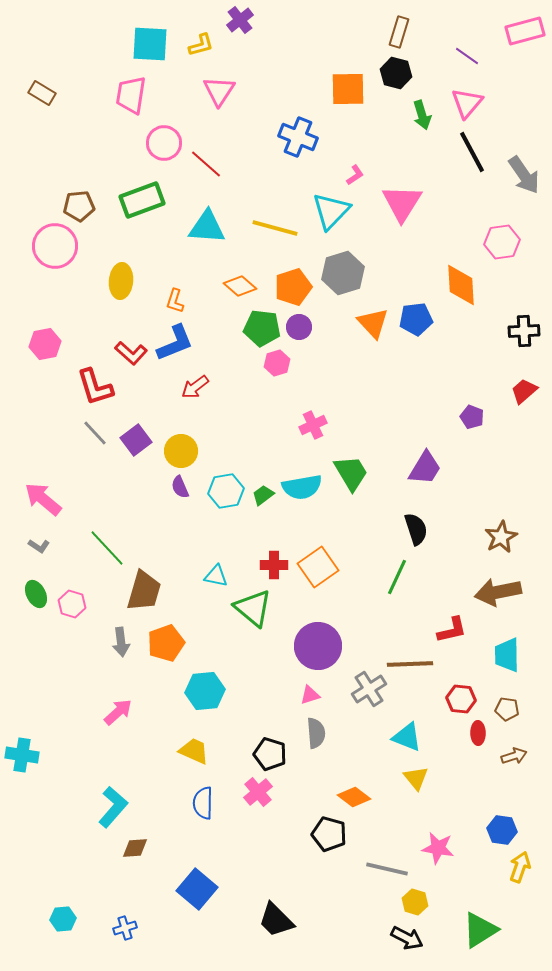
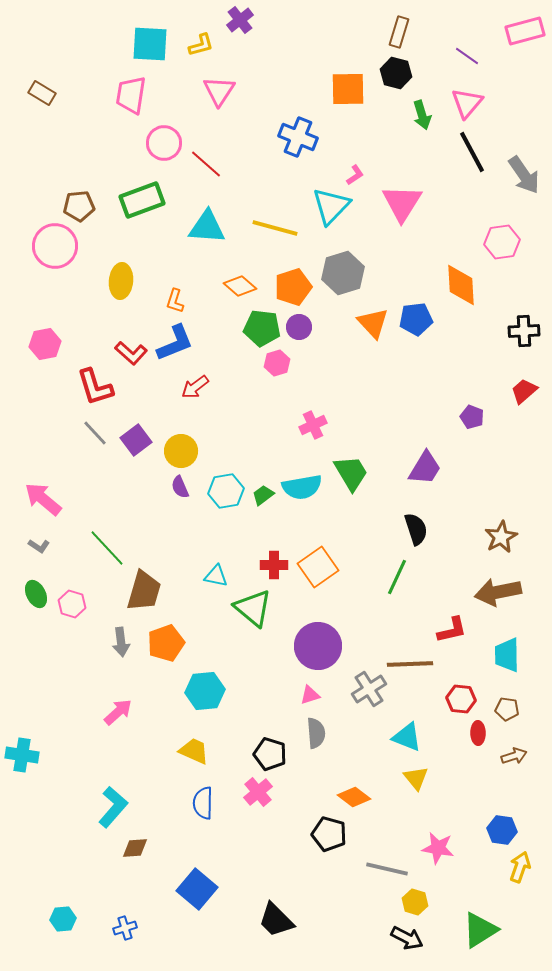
cyan triangle at (331, 211): moved 5 px up
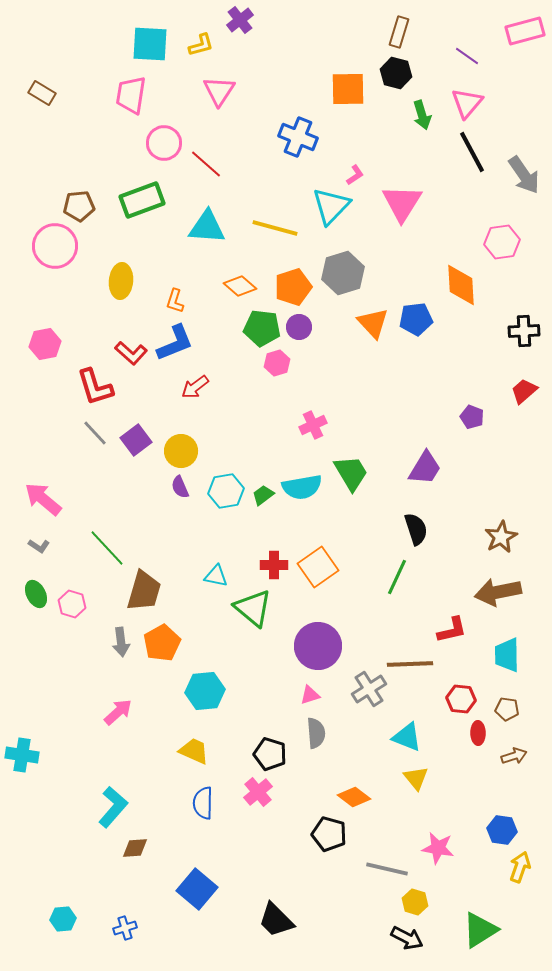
orange pentagon at (166, 643): moved 4 px left; rotated 9 degrees counterclockwise
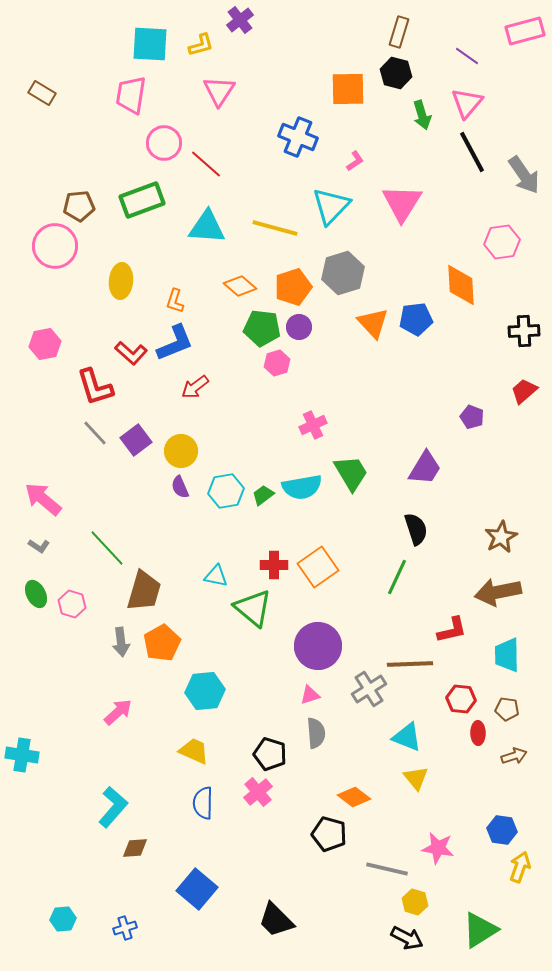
pink L-shape at (355, 175): moved 14 px up
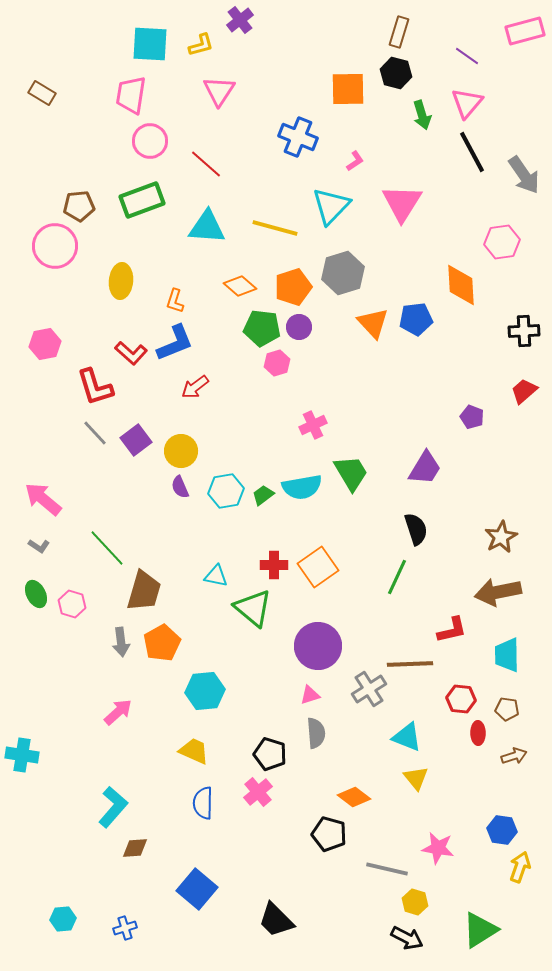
pink circle at (164, 143): moved 14 px left, 2 px up
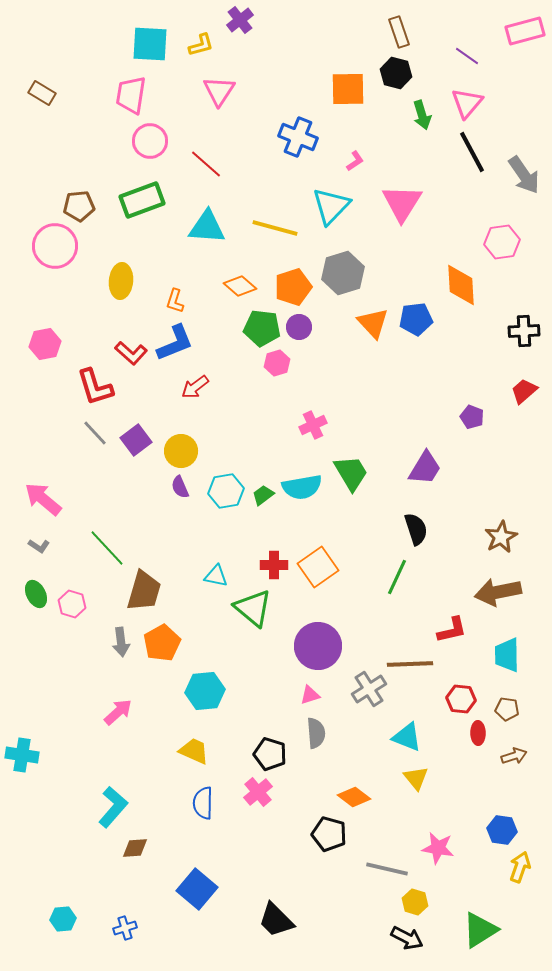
brown rectangle at (399, 32): rotated 36 degrees counterclockwise
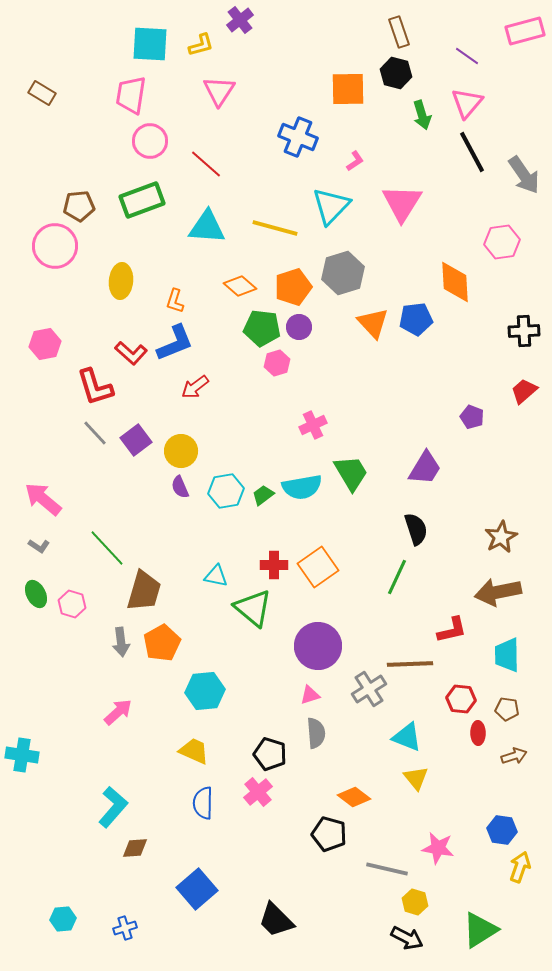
orange diamond at (461, 285): moved 6 px left, 3 px up
blue square at (197, 889): rotated 9 degrees clockwise
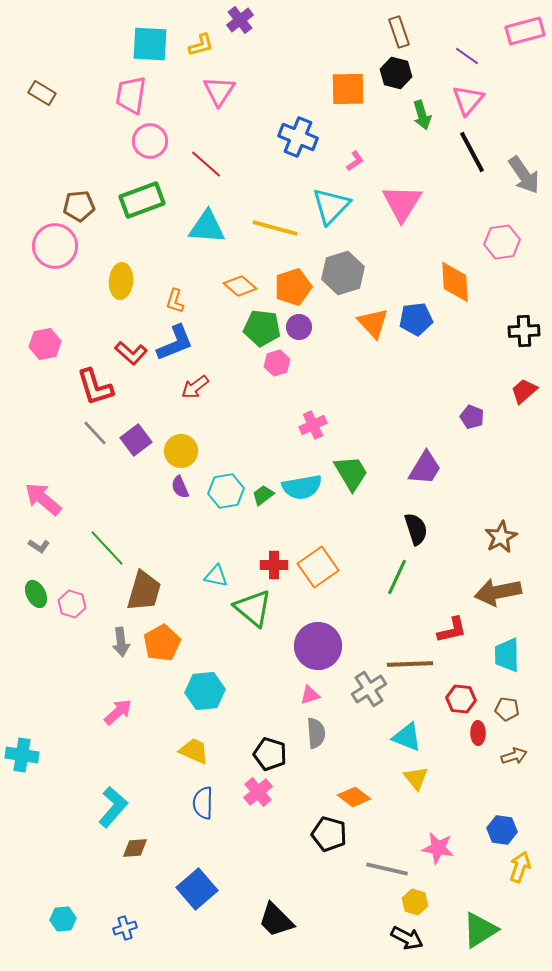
pink triangle at (467, 103): moved 1 px right, 3 px up
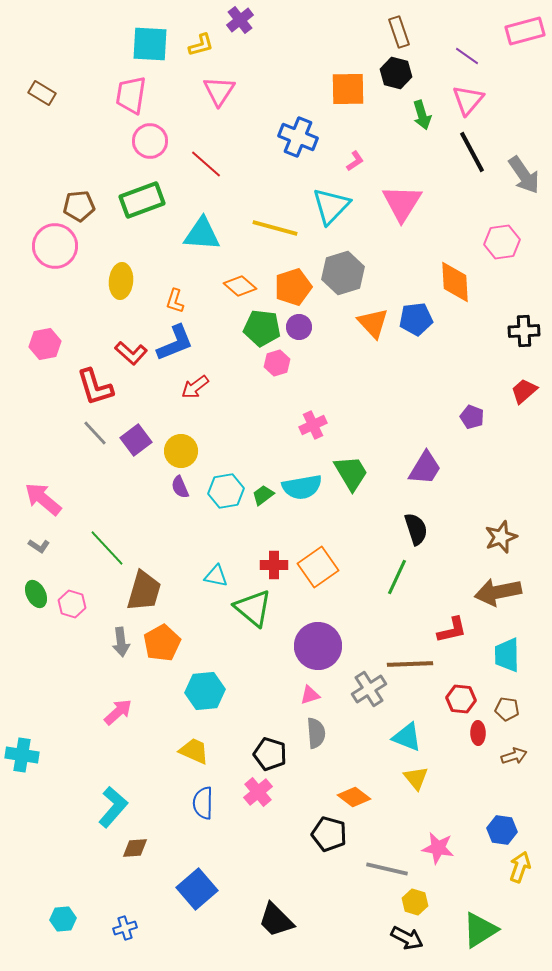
cyan triangle at (207, 227): moved 5 px left, 7 px down
brown star at (501, 537): rotated 8 degrees clockwise
